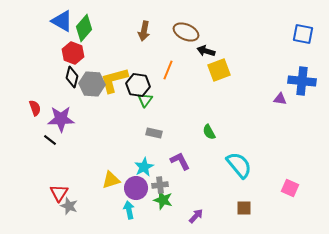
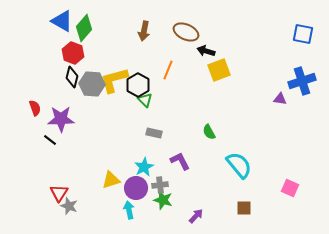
blue cross: rotated 24 degrees counterclockwise
black hexagon: rotated 20 degrees clockwise
green triangle: rotated 21 degrees counterclockwise
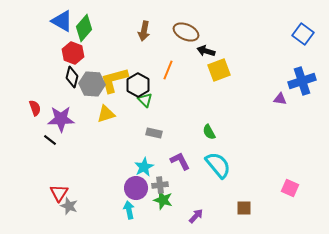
blue square: rotated 25 degrees clockwise
cyan semicircle: moved 21 px left
yellow triangle: moved 5 px left, 66 px up
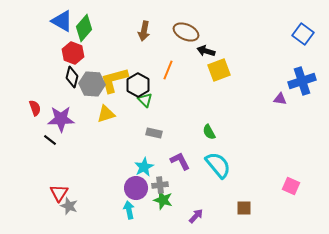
pink square: moved 1 px right, 2 px up
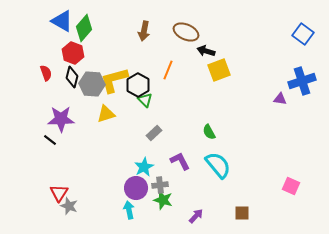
red semicircle: moved 11 px right, 35 px up
gray rectangle: rotated 56 degrees counterclockwise
brown square: moved 2 px left, 5 px down
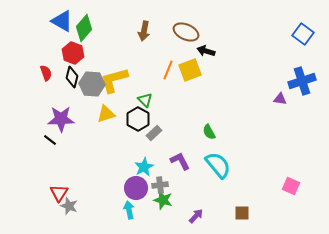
yellow square: moved 29 px left
black hexagon: moved 34 px down
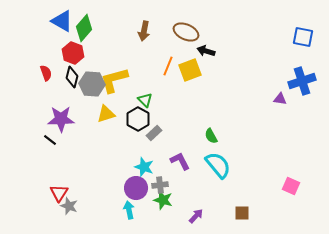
blue square: moved 3 px down; rotated 25 degrees counterclockwise
orange line: moved 4 px up
green semicircle: moved 2 px right, 4 px down
cyan star: rotated 24 degrees counterclockwise
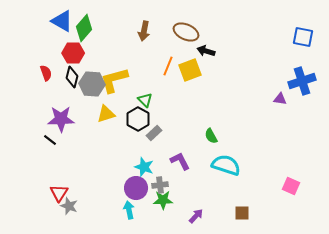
red hexagon: rotated 20 degrees counterclockwise
cyan semicircle: moved 8 px right; rotated 32 degrees counterclockwise
green star: rotated 18 degrees counterclockwise
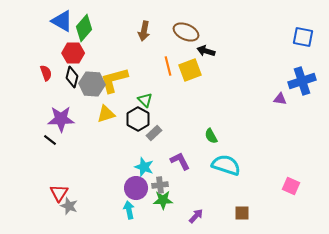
orange line: rotated 36 degrees counterclockwise
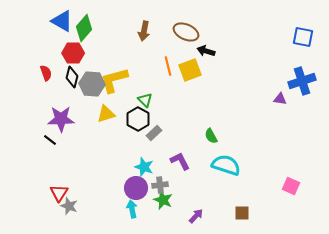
green star: rotated 24 degrees clockwise
cyan arrow: moved 3 px right, 1 px up
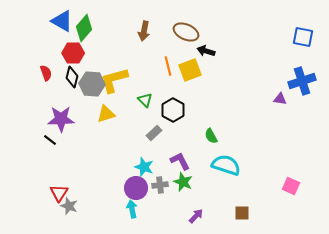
black hexagon: moved 35 px right, 9 px up
green star: moved 20 px right, 18 px up
